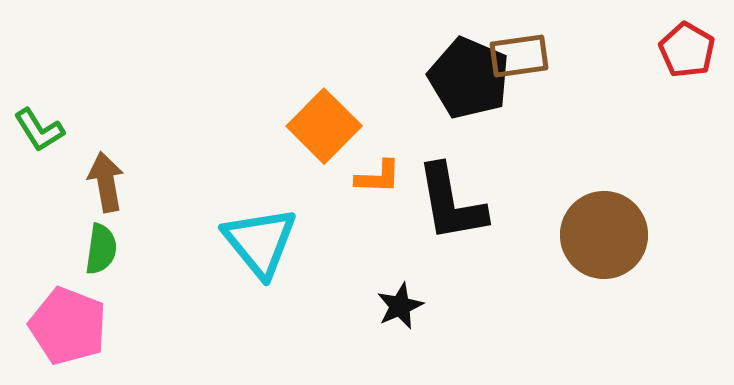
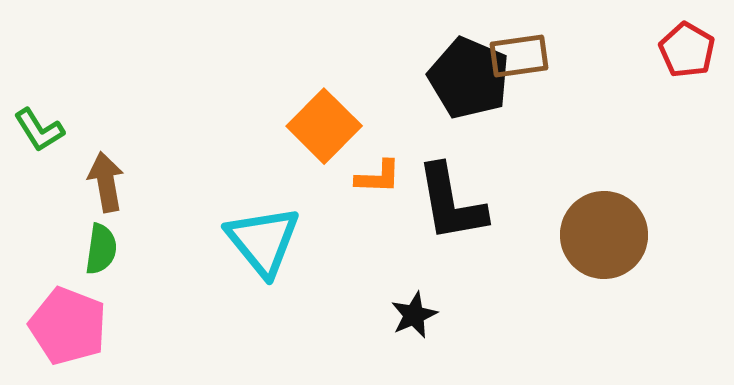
cyan triangle: moved 3 px right, 1 px up
black star: moved 14 px right, 9 px down
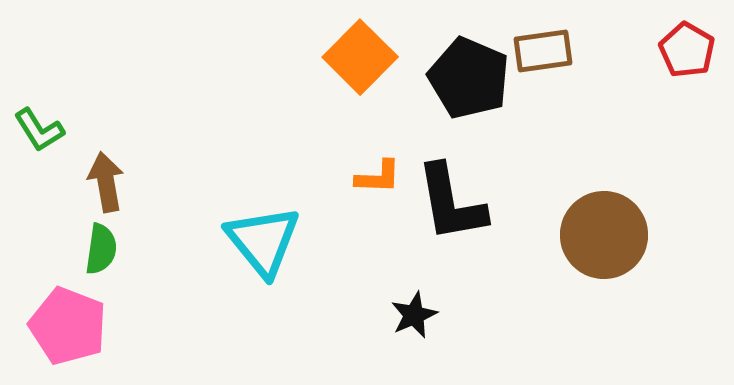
brown rectangle: moved 24 px right, 5 px up
orange square: moved 36 px right, 69 px up
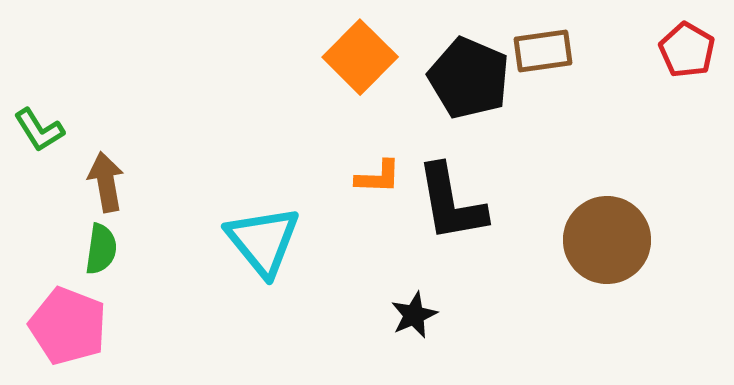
brown circle: moved 3 px right, 5 px down
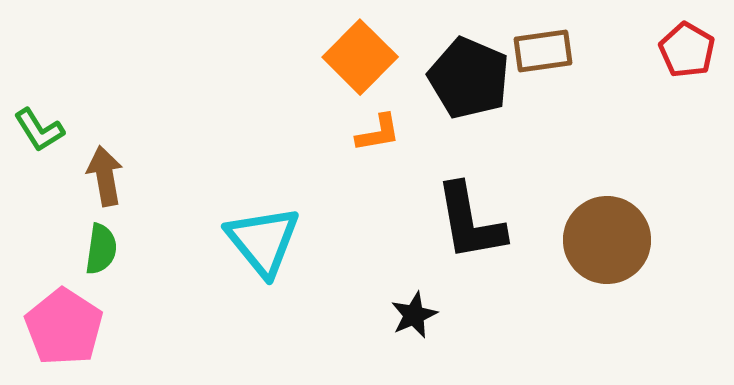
orange L-shape: moved 44 px up; rotated 12 degrees counterclockwise
brown arrow: moved 1 px left, 6 px up
black L-shape: moved 19 px right, 19 px down
pink pentagon: moved 4 px left, 1 px down; rotated 12 degrees clockwise
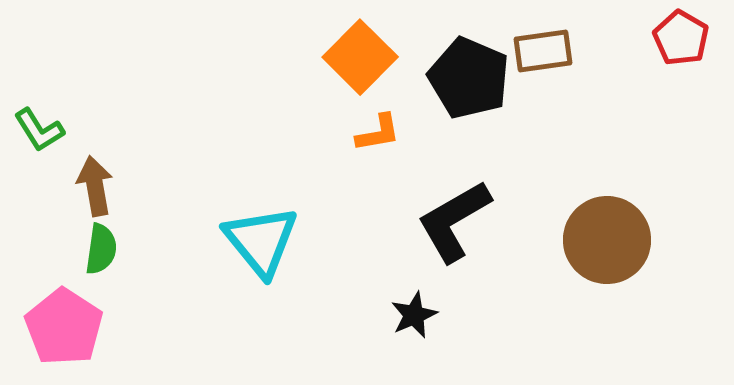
red pentagon: moved 6 px left, 12 px up
brown arrow: moved 10 px left, 10 px down
black L-shape: moved 16 px left, 1 px up; rotated 70 degrees clockwise
cyan triangle: moved 2 px left
